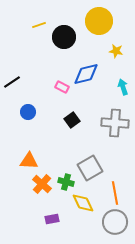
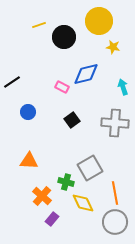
yellow star: moved 3 px left, 4 px up
orange cross: moved 12 px down
purple rectangle: rotated 40 degrees counterclockwise
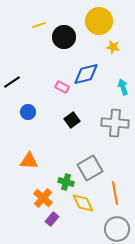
orange cross: moved 1 px right, 2 px down
gray circle: moved 2 px right, 7 px down
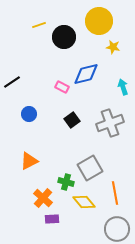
blue circle: moved 1 px right, 2 px down
gray cross: moved 5 px left; rotated 24 degrees counterclockwise
orange triangle: rotated 30 degrees counterclockwise
yellow diamond: moved 1 px right, 1 px up; rotated 15 degrees counterclockwise
purple rectangle: rotated 48 degrees clockwise
